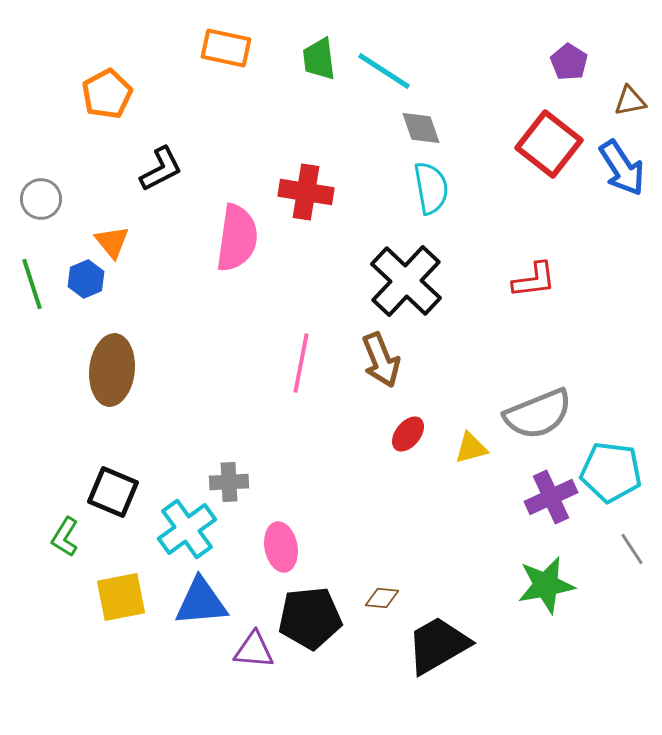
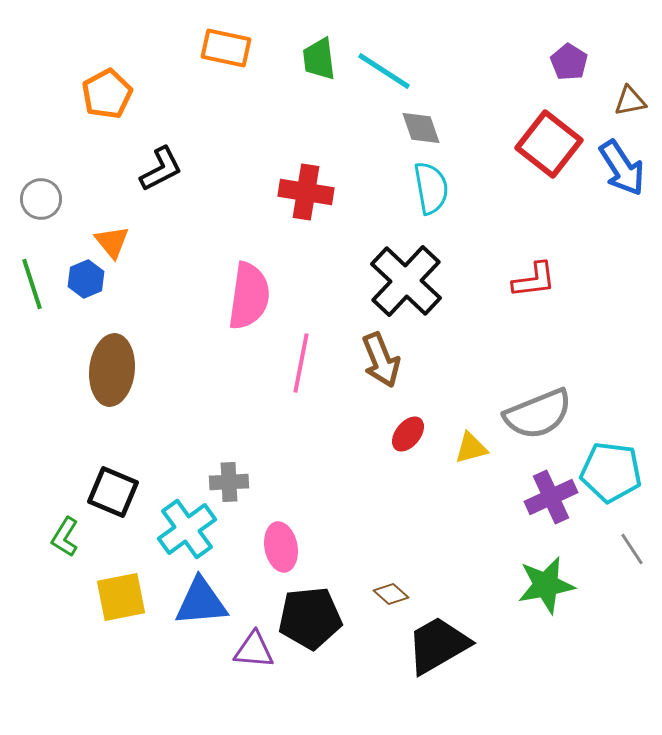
pink semicircle: moved 12 px right, 58 px down
brown diamond: moved 9 px right, 4 px up; rotated 36 degrees clockwise
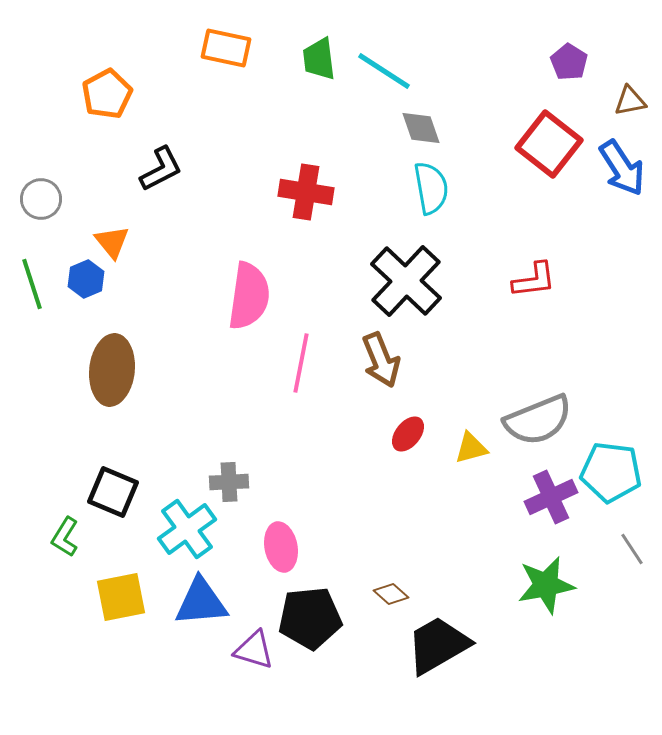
gray semicircle: moved 6 px down
purple triangle: rotated 12 degrees clockwise
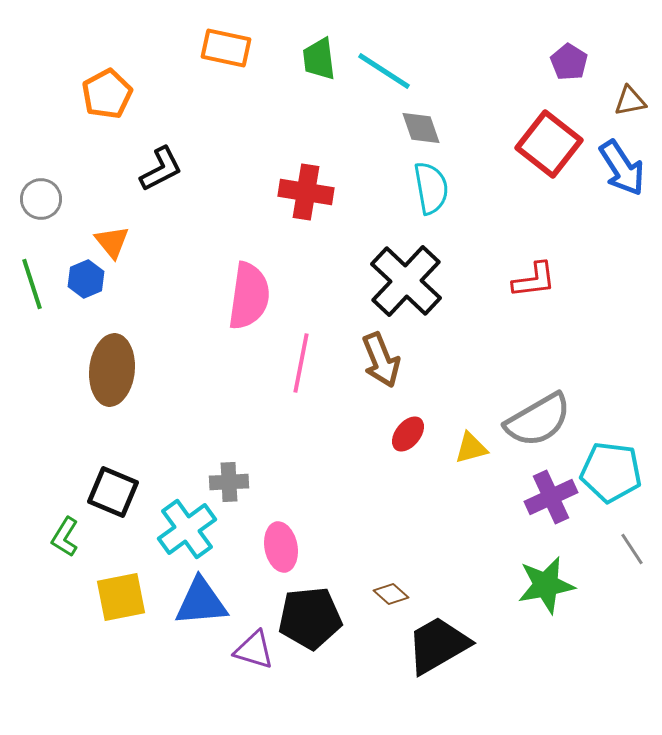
gray semicircle: rotated 8 degrees counterclockwise
